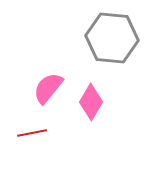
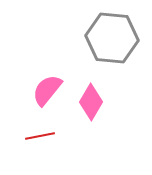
pink semicircle: moved 1 px left, 2 px down
red line: moved 8 px right, 3 px down
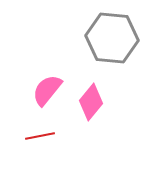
pink diamond: rotated 9 degrees clockwise
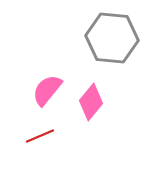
red line: rotated 12 degrees counterclockwise
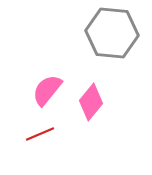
gray hexagon: moved 5 px up
red line: moved 2 px up
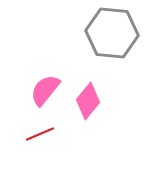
pink semicircle: moved 2 px left
pink diamond: moved 3 px left, 1 px up
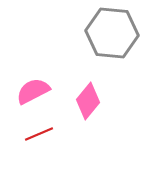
pink semicircle: moved 12 px left, 1 px down; rotated 24 degrees clockwise
red line: moved 1 px left
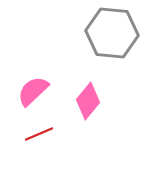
pink semicircle: rotated 16 degrees counterclockwise
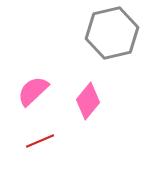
gray hexagon: rotated 18 degrees counterclockwise
red line: moved 1 px right, 7 px down
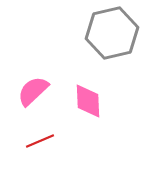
pink diamond: rotated 42 degrees counterclockwise
